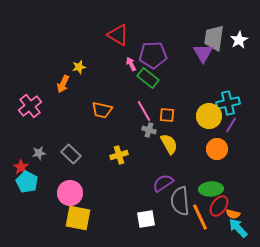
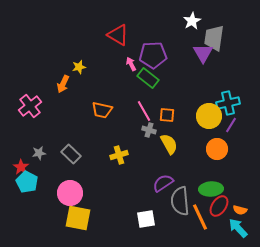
white star: moved 47 px left, 19 px up
orange semicircle: moved 7 px right, 4 px up
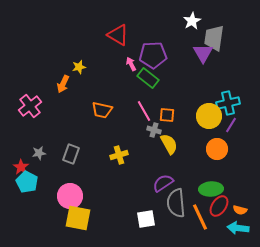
gray cross: moved 5 px right
gray rectangle: rotated 66 degrees clockwise
pink circle: moved 3 px down
gray semicircle: moved 4 px left, 2 px down
cyan arrow: rotated 40 degrees counterclockwise
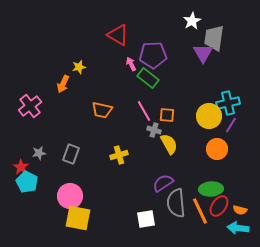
orange line: moved 6 px up
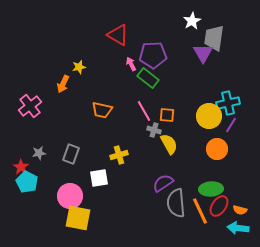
white square: moved 47 px left, 41 px up
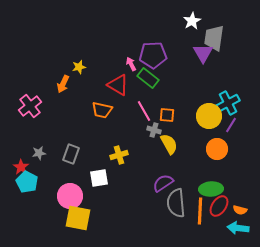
red triangle: moved 50 px down
cyan cross: rotated 15 degrees counterclockwise
orange line: rotated 28 degrees clockwise
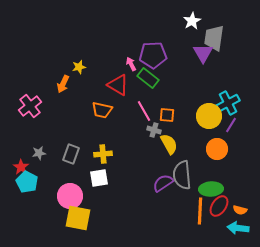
yellow cross: moved 16 px left, 1 px up; rotated 12 degrees clockwise
gray semicircle: moved 6 px right, 28 px up
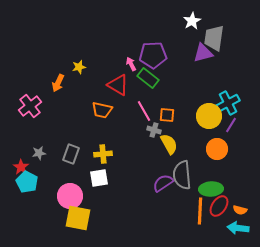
purple triangle: rotated 45 degrees clockwise
orange arrow: moved 5 px left, 1 px up
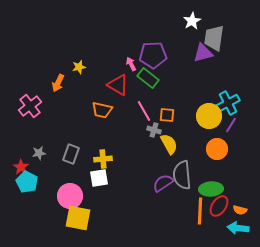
yellow cross: moved 5 px down
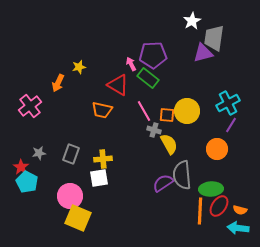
yellow circle: moved 22 px left, 5 px up
yellow square: rotated 12 degrees clockwise
